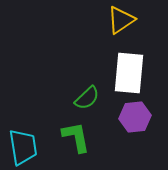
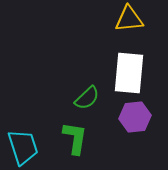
yellow triangle: moved 8 px right, 1 px up; rotated 28 degrees clockwise
green L-shape: moved 1 px left, 1 px down; rotated 20 degrees clockwise
cyan trapezoid: rotated 9 degrees counterclockwise
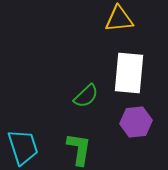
yellow triangle: moved 10 px left
green semicircle: moved 1 px left, 2 px up
purple hexagon: moved 1 px right, 5 px down
green L-shape: moved 4 px right, 11 px down
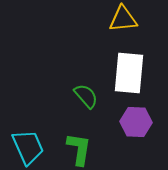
yellow triangle: moved 4 px right
green semicircle: rotated 88 degrees counterclockwise
purple hexagon: rotated 8 degrees clockwise
cyan trapezoid: moved 5 px right; rotated 6 degrees counterclockwise
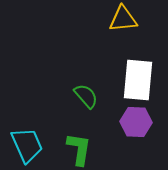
white rectangle: moved 9 px right, 7 px down
cyan trapezoid: moved 1 px left, 2 px up
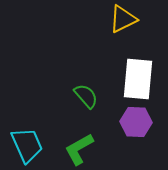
yellow triangle: rotated 20 degrees counterclockwise
white rectangle: moved 1 px up
green L-shape: rotated 128 degrees counterclockwise
